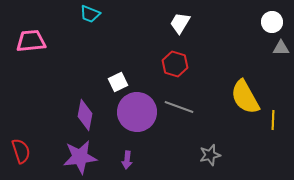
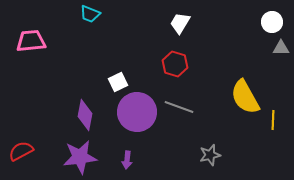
red semicircle: rotated 100 degrees counterclockwise
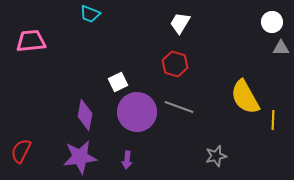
red semicircle: rotated 35 degrees counterclockwise
gray star: moved 6 px right, 1 px down
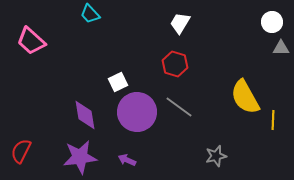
cyan trapezoid: rotated 25 degrees clockwise
pink trapezoid: rotated 132 degrees counterclockwise
gray line: rotated 16 degrees clockwise
purple diamond: rotated 20 degrees counterclockwise
purple arrow: rotated 108 degrees clockwise
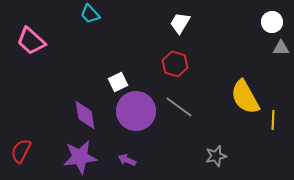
purple circle: moved 1 px left, 1 px up
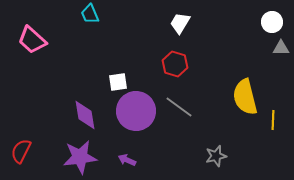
cyan trapezoid: rotated 20 degrees clockwise
pink trapezoid: moved 1 px right, 1 px up
white square: rotated 18 degrees clockwise
yellow semicircle: rotated 15 degrees clockwise
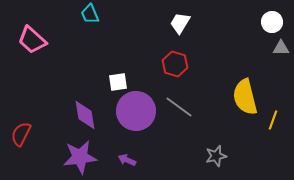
yellow line: rotated 18 degrees clockwise
red semicircle: moved 17 px up
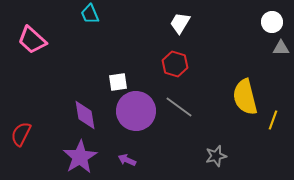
purple star: rotated 24 degrees counterclockwise
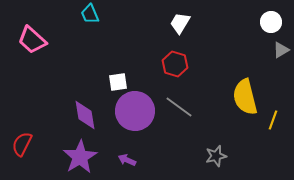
white circle: moved 1 px left
gray triangle: moved 2 px down; rotated 30 degrees counterclockwise
purple circle: moved 1 px left
red semicircle: moved 1 px right, 10 px down
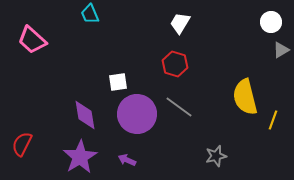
purple circle: moved 2 px right, 3 px down
